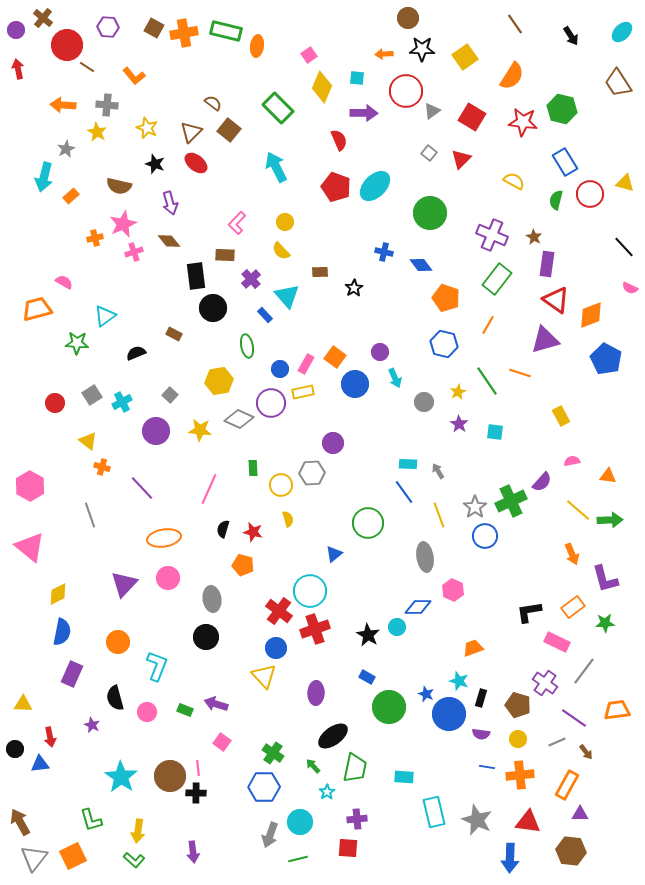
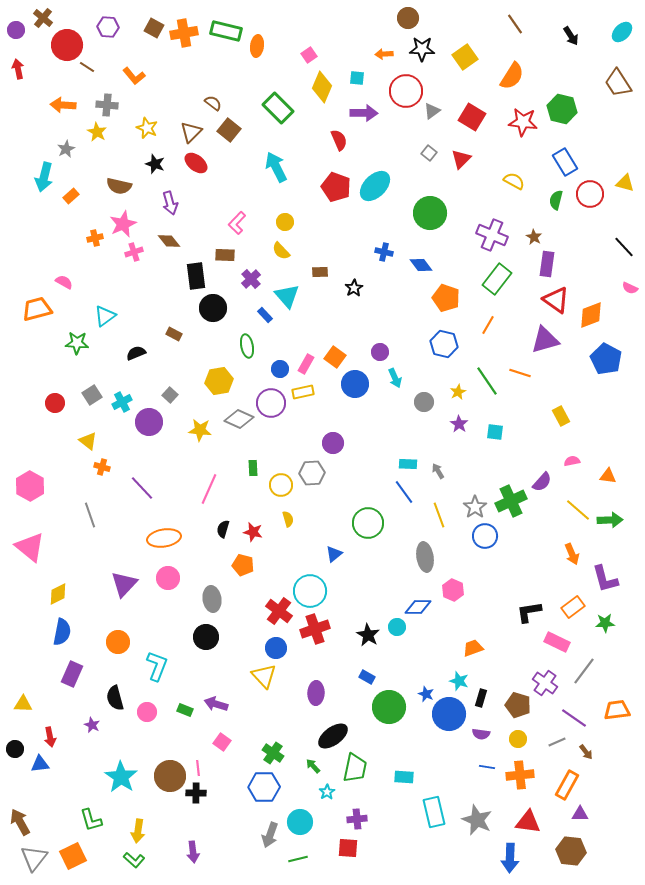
purple circle at (156, 431): moved 7 px left, 9 px up
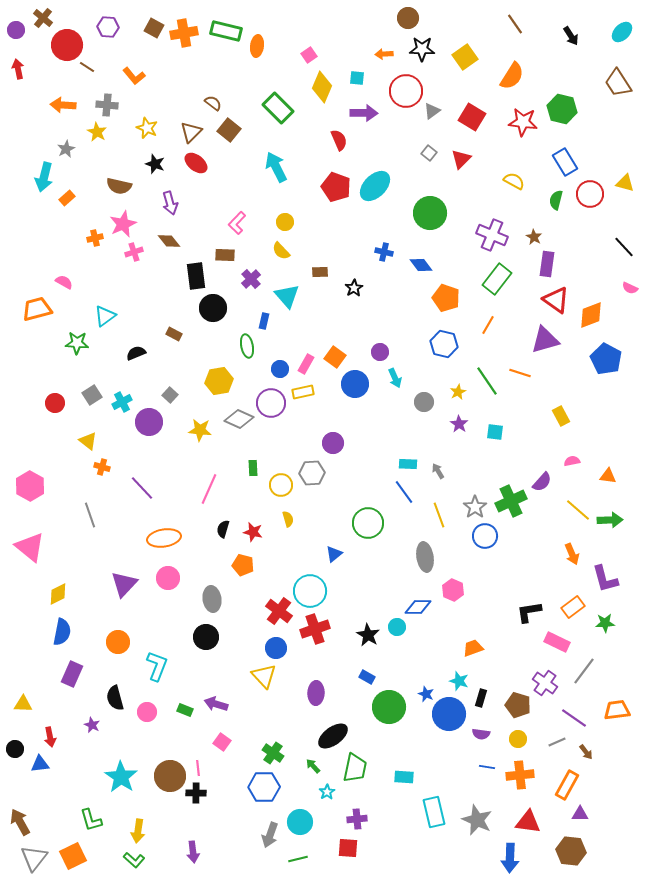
orange rectangle at (71, 196): moved 4 px left, 2 px down
blue rectangle at (265, 315): moved 1 px left, 6 px down; rotated 56 degrees clockwise
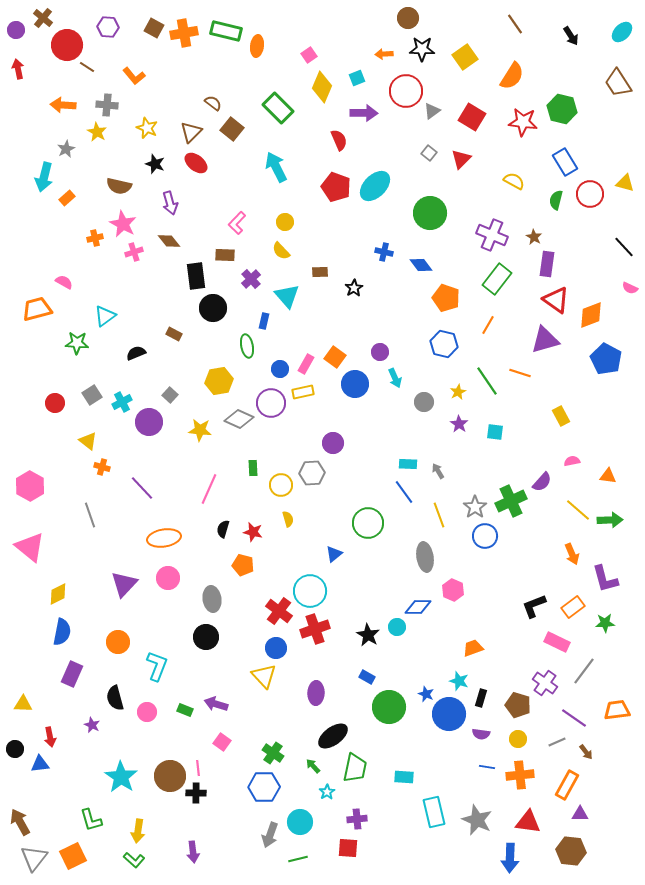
cyan square at (357, 78): rotated 28 degrees counterclockwise
brown square at (229, 130): moved 3 px right, 1 px up
pink star at (123, 224): rotated 20 degrees counterclockwise
black L-shape at (529, 612): moved 5 px right, 6 px up; rotated 12 degrees counterclockwise
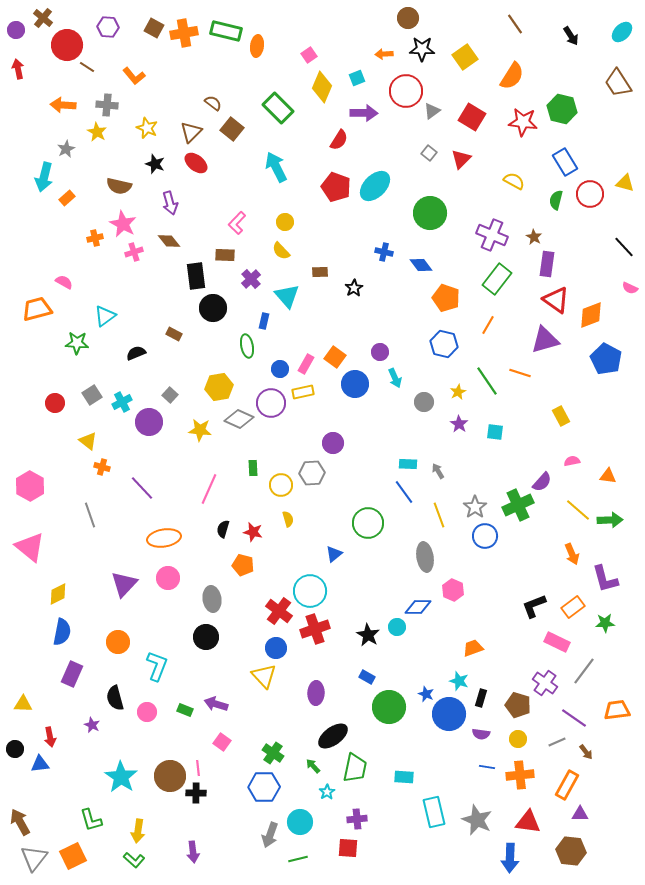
red semicircle at (339, 140): rotated 55 degrees clockwise
yellow hexagon at (219, 381): moved 6 px down
green cross at (511, 501): moved 7 px right, 4 px down
